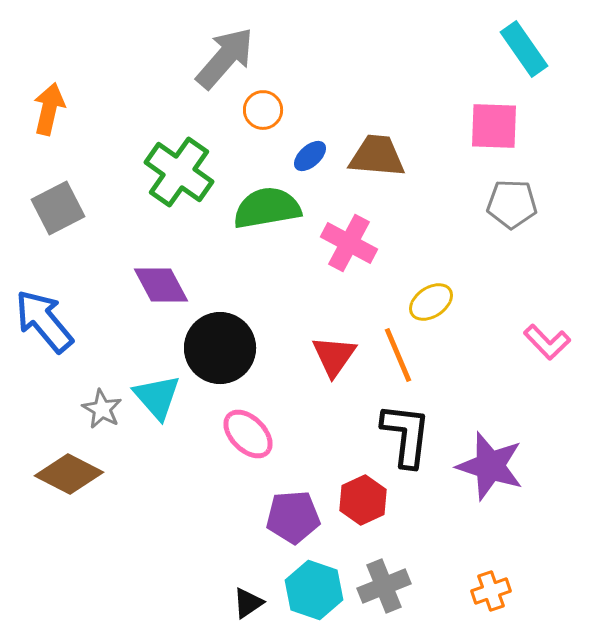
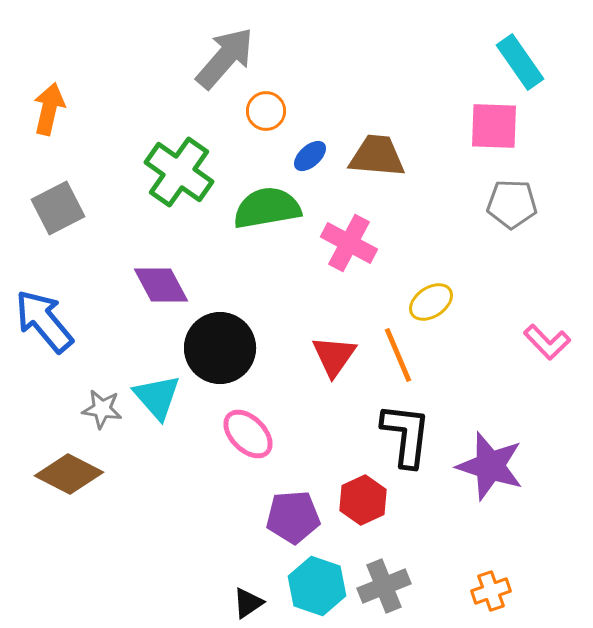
cyan rectangle: moved 4 px left, 13 px down
orange circle: moved 3 px right, 1 px down
gray star: rotated 21 degrees counterclockwise
cyan hexagon: moved 3 px right, 4 px up
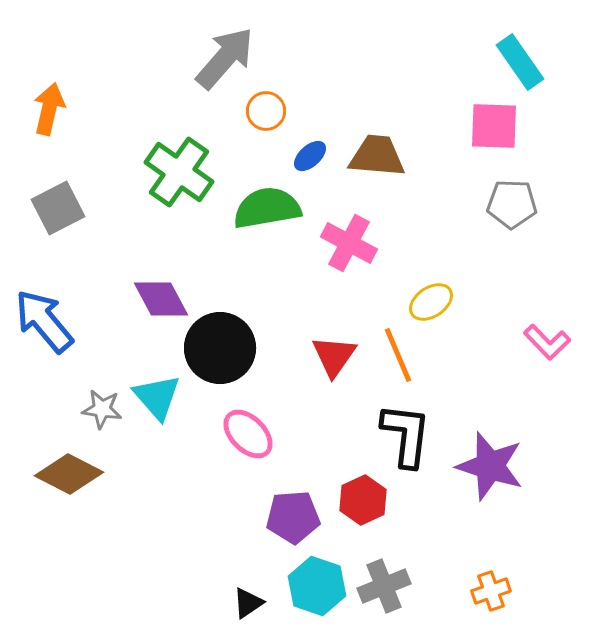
purple diamond: moved 14 px down
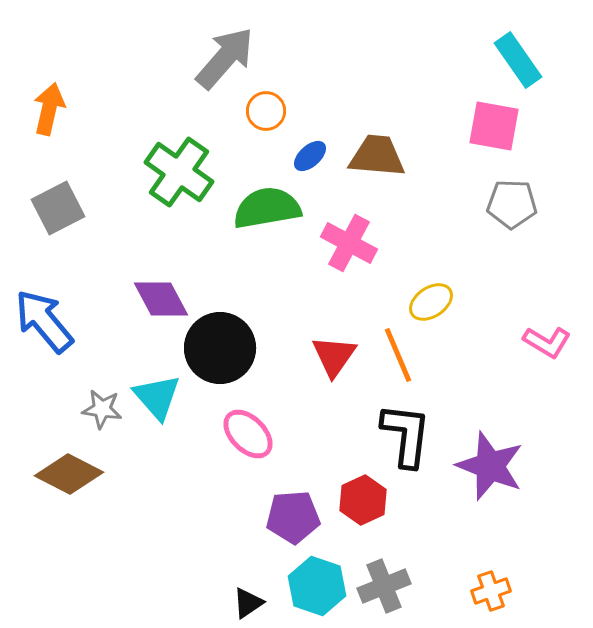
cyan rectangle: moved 2 px left, 2 px up
pink square: rotated 8 degrees clockwise
pink L-shape: rotated 15 degrees counterclockwise
purple star: rotated 4 degrees clockwise
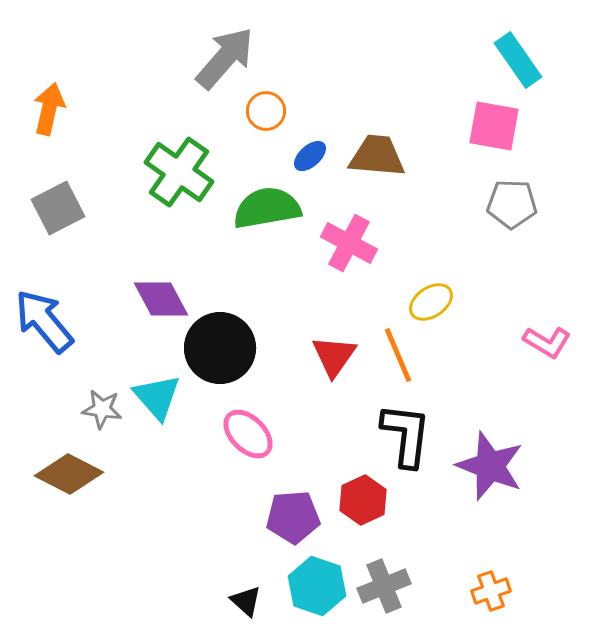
black triangle: moved 2 px left, 2 px up; rotated 44 degrees counterclockwise
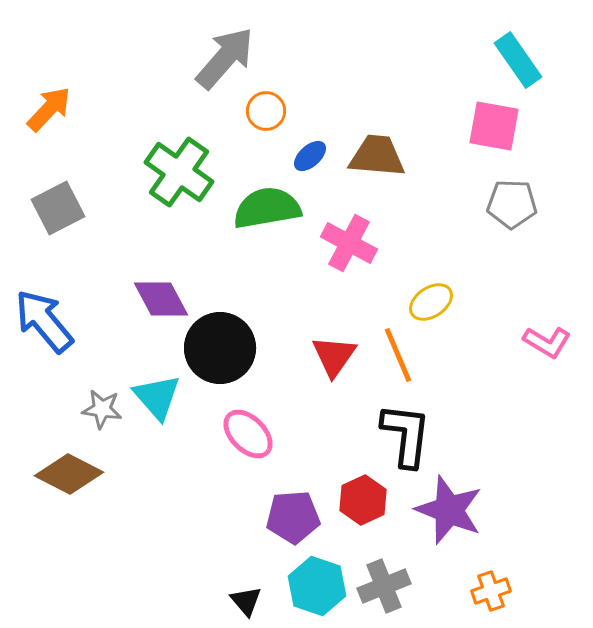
orange arrow: rotated 30 degrees clockwise
purple star: moved 41 px left, 44 px down
black triangle: rotated 8 degrees clockwise
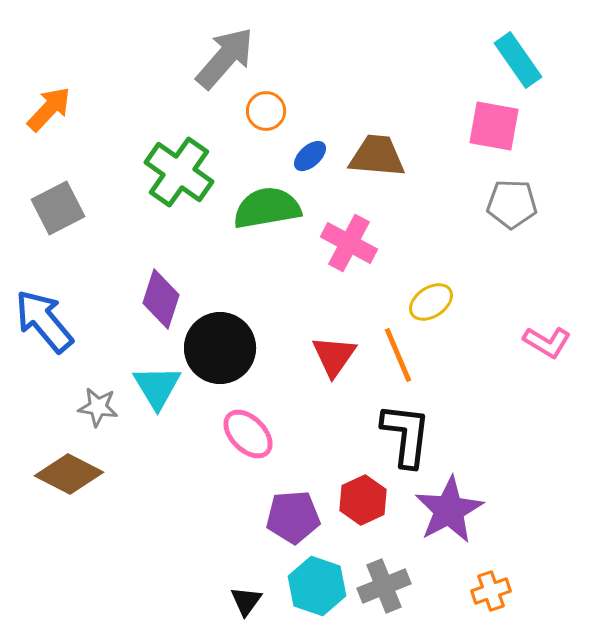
purple diamond: rotated 46 degrees clockwise
cyan triangle: moved 10 px up; rotated 10 degrees clockwise
gray star: moved 4 px left, 2 px up
purple star: rotated 22 degrees clockwise
black triangle: rotated 16 degrees clockwise
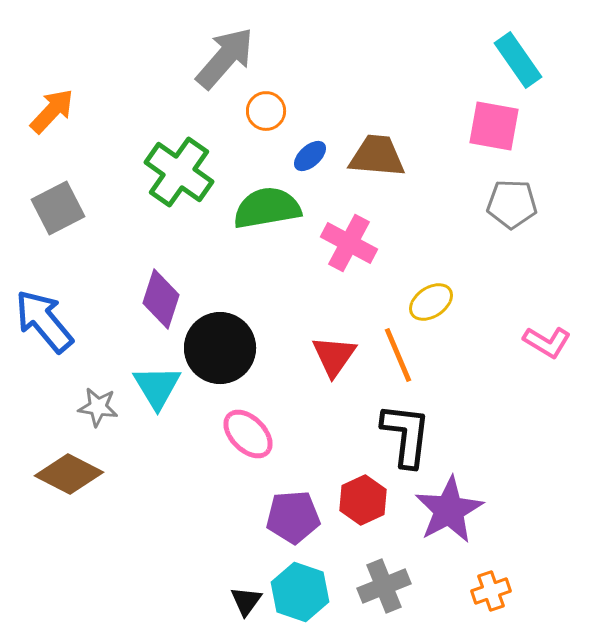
orange arrow: moved 3 px right, 2 px down
cyan hexagon: moved 17 px left, 6 px down
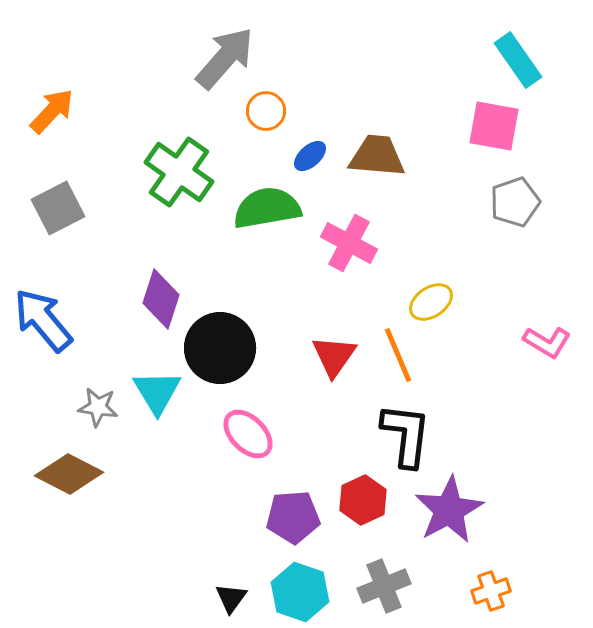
gray pentagon: moved 3 px right, 2 px up; rotated 21 degrees counterclockwise
blue arrow: moved 1 px left, 1 px up
cyan triangle: moved 5 px down
black triangle: moved 15 px left, 3 px up
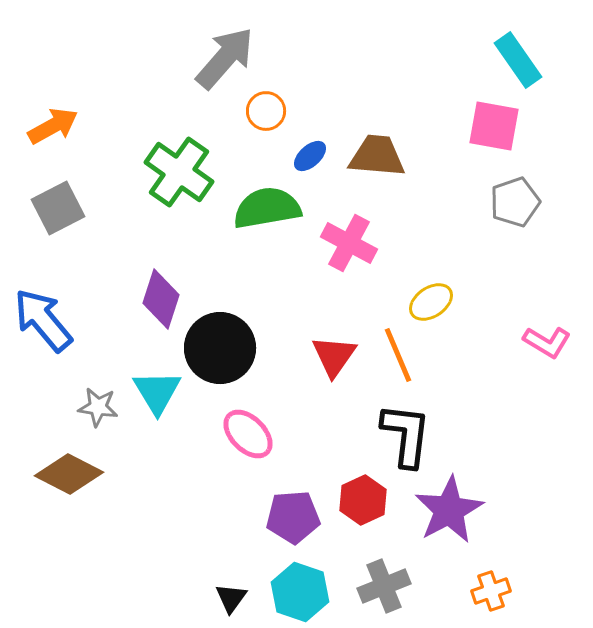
orange arrow: moved 1 px right, 15 px down; rotated 18 degrees clockwise
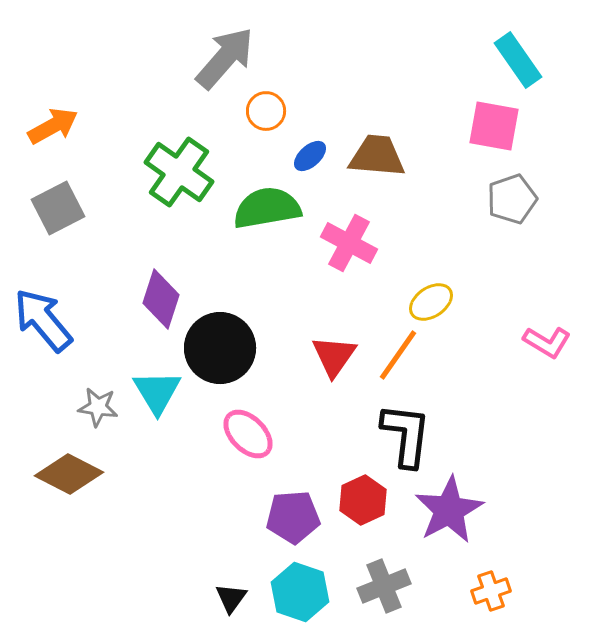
gray pentagon: moved 3 px left, 3 px up
orange line: rotated 58 degrees clockwise
